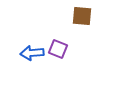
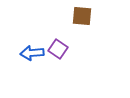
purple square: rotated 12 degrees clockwise
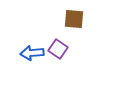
brown square: moved 8 px left, 3 px down
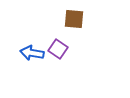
blue arrow: rotated 15 degrees clockwise
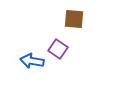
blue arrow: moved 8 px down
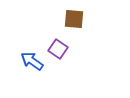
blue arrow: rotated 25 degrees clockwise
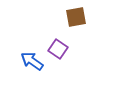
brown square: moved 2 px right, 2 px up; rotated 15 degrees counterclockwise
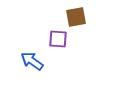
purple square: moved 10 px up; rotated 30 degrees counterclockwise
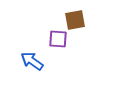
brown square: moved 1 px left, 3 px down
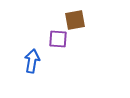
blue arrow: rotated 65 degrees clockwise
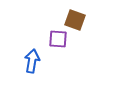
brown square: rotated 30 degrees clockwise
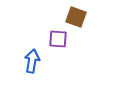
brown square: moved 1 px right, 3 px up
